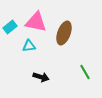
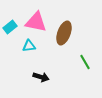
green line: moved 10 px up
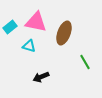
cyan triangle: rotated 24 degrees clockwise
black arrow: rotated 140 degrees clockwise
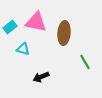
brown ellipse: rotated 15 degrees counterclockwise
cyan triangle: moved 6 px left, 3 px down
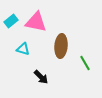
cyan rectangle: moved 1 px right, 6 px up
brown ellipse: moved 3 px left, 13 px down
green line: moved 1 px down
black arrow: rotated 112 degrees counterclockwise
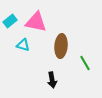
cyan rectangle: moved 1 px left
cyan triangle: moved 4 px up
black arrow: moved 11 px right, 3 px down; rotated 35 degrees clockwise
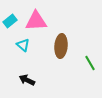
pink triangle: moved 1 px up; rotated 15 degrees counterclockwise
cyan triangle: rotated 24 degrees clockwise
green line: moved 5 px right
black arrow: moved 25 px left; rotated 126 degrees clockwise
